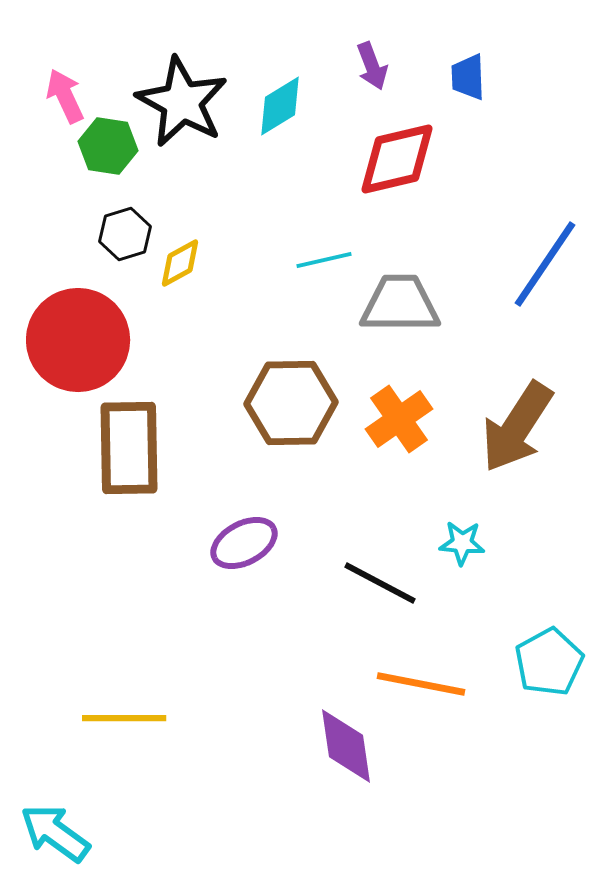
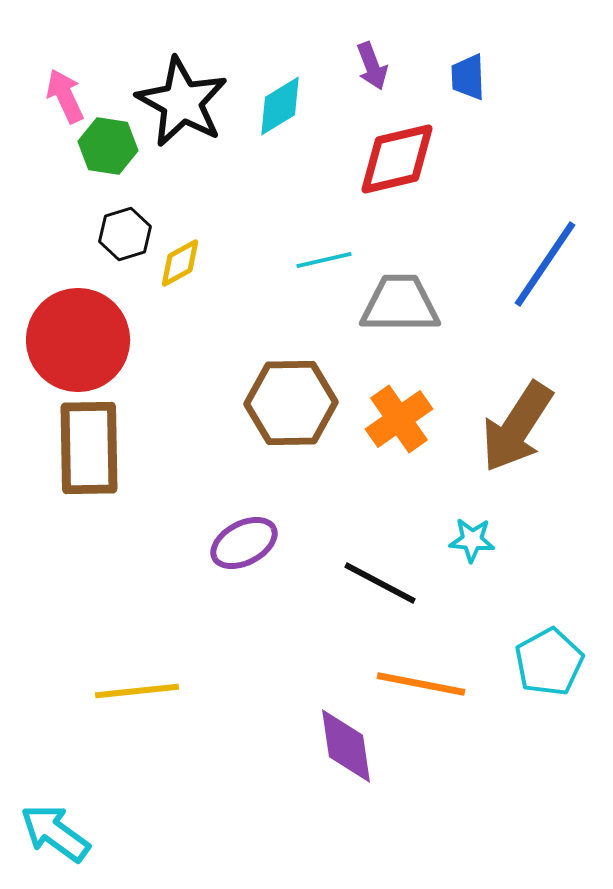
brown rectangle: moved 40 px left
cyan star: moved 10 px right, 3 px up
yellow line: moved 13 px right, 27 px up; rotated 6 degrees counterclockwise
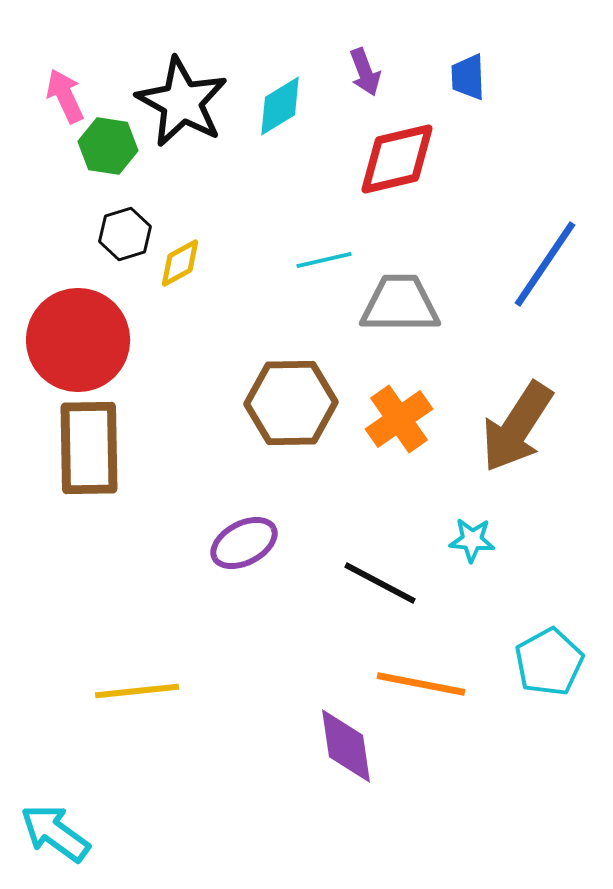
purple arrow: moved 7 px left, 6 px down
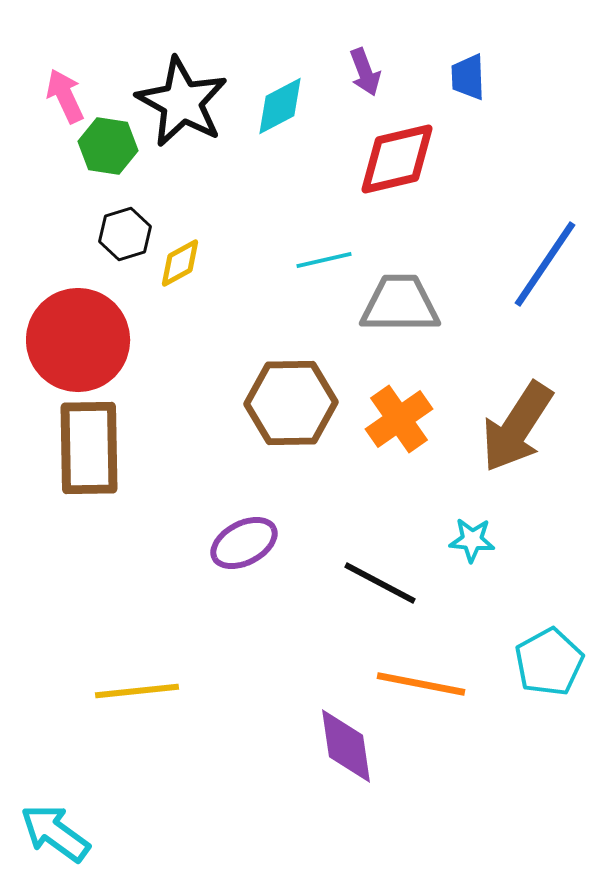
cyan diamond: rotated 4 degrees clockwise
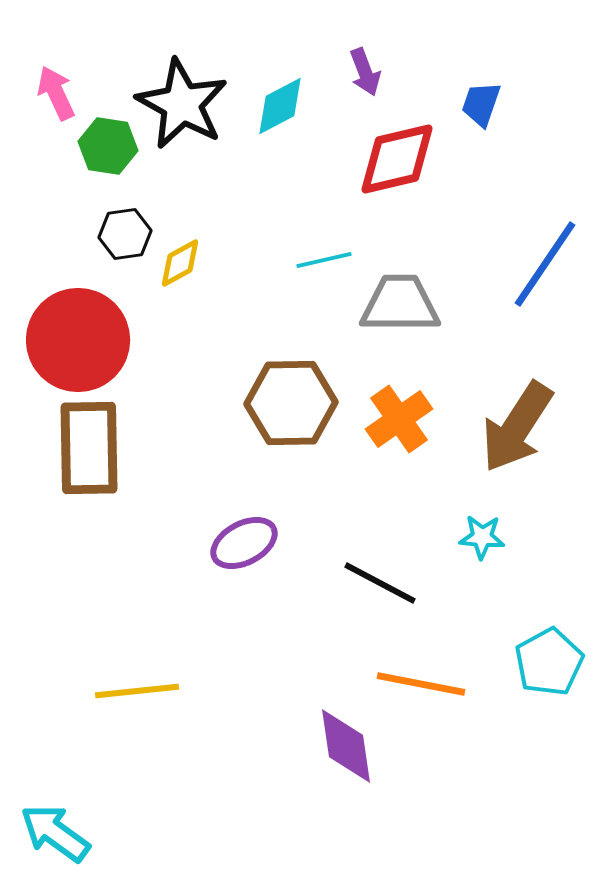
blue trapezoid: moved 13 px right, 27 px down; rotated 21 degrees clockwise
pink arrow: moved 9 px left, 3 px up
black star: moved 2 px down
black hexagon: rotated 9 degrees clockwise
cyan star: moved 10 px right, 3 px up
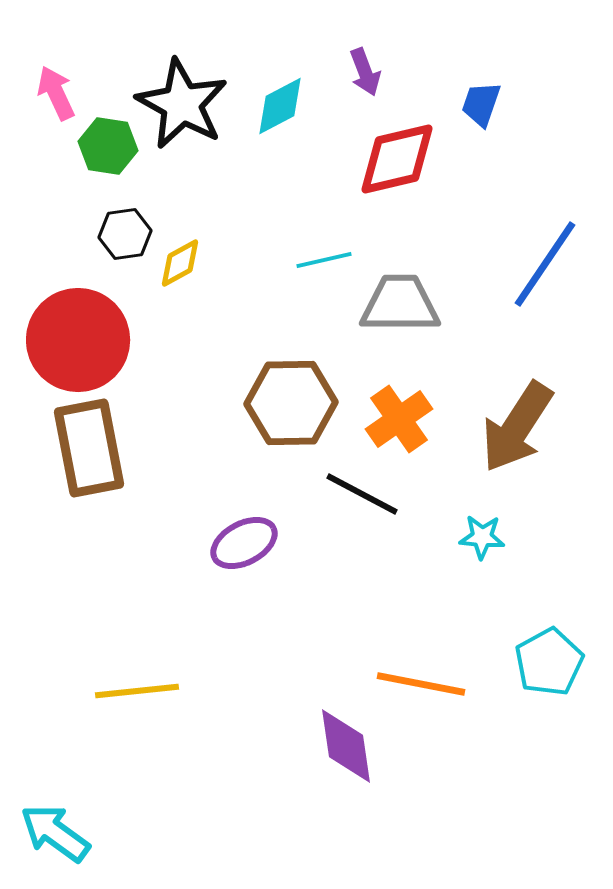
brown rectangle: rotated 10 degrees counterclockwise
black line: moved 18 px left, 89 px up
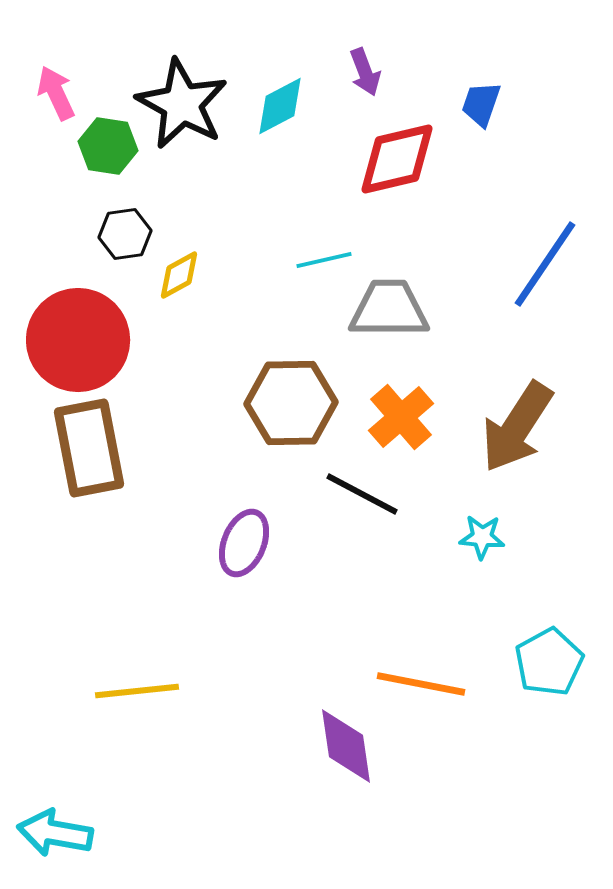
yellow diamond: moved 1 px left, 12 px down
gray trapezoid: moved 11 px left, 5 px down
orange cross: moved 2 px right, 2 px up; rotated 6 degrees counterclockwise
purple ellipse: rotated 40 degrees counterclockwise
cyan arrow: rotated 26 degrees counterclockwise
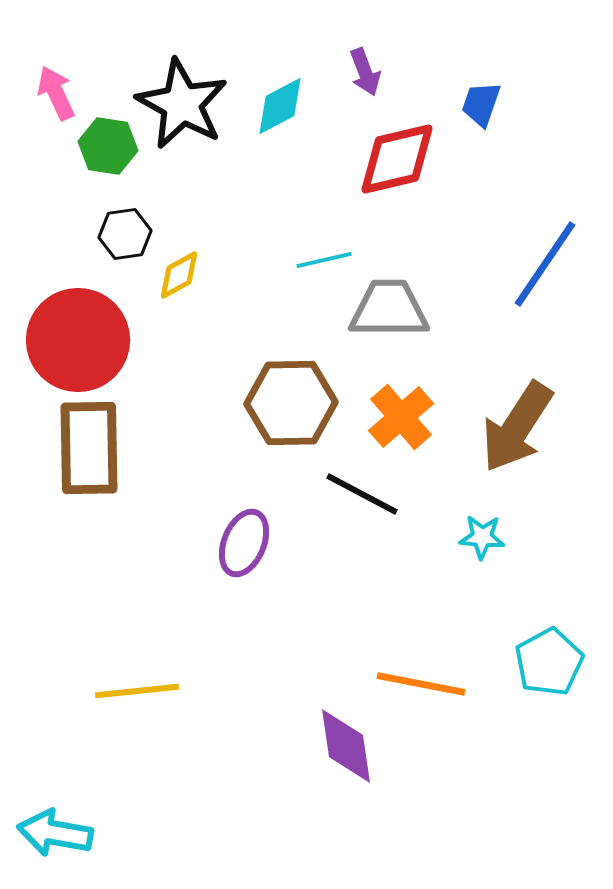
brown rectangle: rotated 10 degrees clockwise
